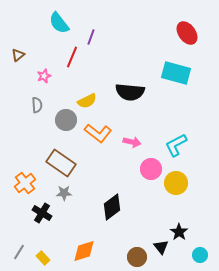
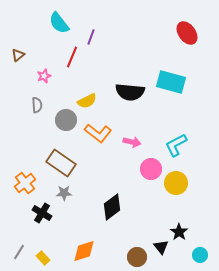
cyan rectangle: moved 5 px left, 9 px down
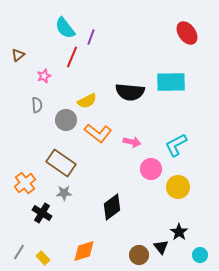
cyan semicircle: moved 6 px right, 5 px down
cyan rectangle: rotated 16 degrees counterclockwise
yellow circle: moved 2 px right, 4 px down
brown circle: moved 2 px right, 2 px up
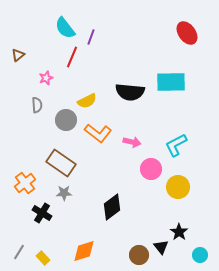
pink star: moved 2 px right, 2 px down
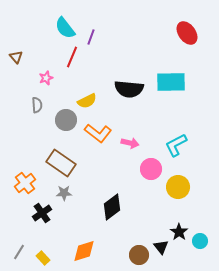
brown triangle: moved 2 px left, 2 px down; rotated 32 degrees counterclockwise
black semicircle: moved 1 px left, 3 px up
pink arrow: moved 2 px left, 1 px down
black cross: rotated 24 degrees clockwise
cyan circle: moved 14 px up
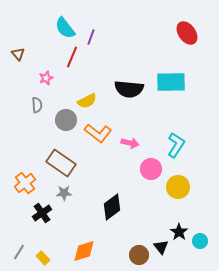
brown triangle: moved 2 px right, 3 px up
cyan L-shape: rotated 150 degrees clockwise
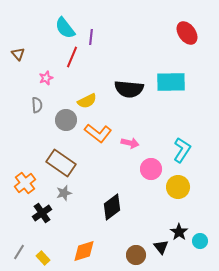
purple line: rotated 14 degrees counterclockwise
cyan L-shape: moved 6 px right, 5 px down
gray star: rotated 14 degrees counterclockwise
brown circle: moved 3 px left
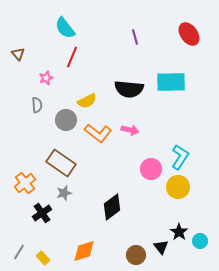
red ellipse: moved 2 px right, 1 px down
purple line: moved 44 px right; rotated 21 degrees counterclockwise
pink arrow: moved 13 px up
cyan L-shape: moved 2 px left, 7 px down
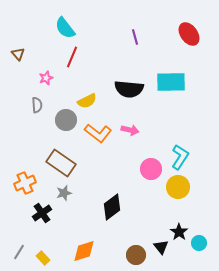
orange cross: rotated 15 degrees clockwise
cyan circle: moved 1 px left, 2 px down
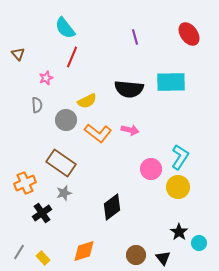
black triangle: moved 2 px right, 11 px down
